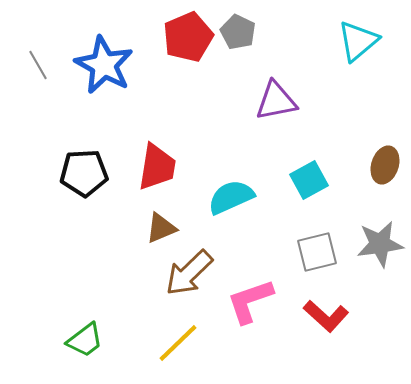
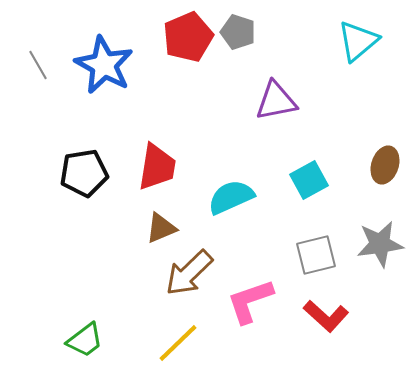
gray pentagon: rotated 8 degrees counterclockwise
black pentagon: rotated 6 degrees counterclockwise
gray square: moved 1 px left, 3 px down
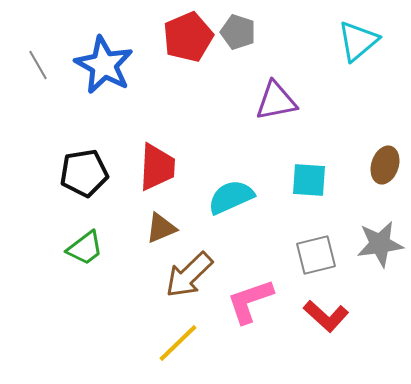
red trapezoid: rotated 6 degrees counterclockwise
cyan square: rotated 33 degrees clockwise
brown arrow: moved 2 px down
green trapezoid: moved 92 px up
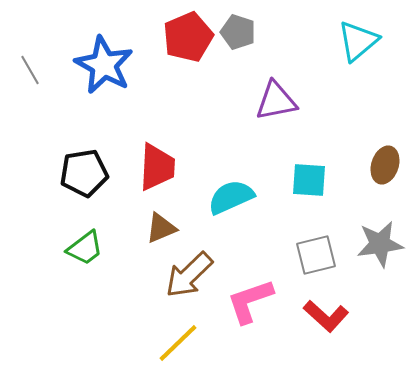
gray line: moved 8 px left, 5 px down
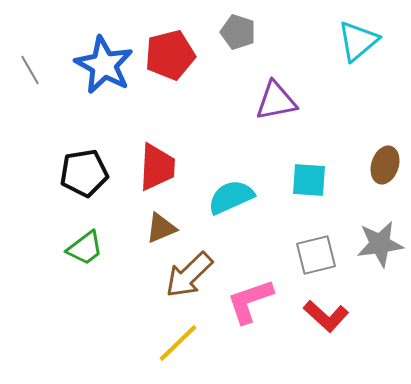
red pentagon: moved 18 px left, 18 px down; rotated 9 degrees clockwise
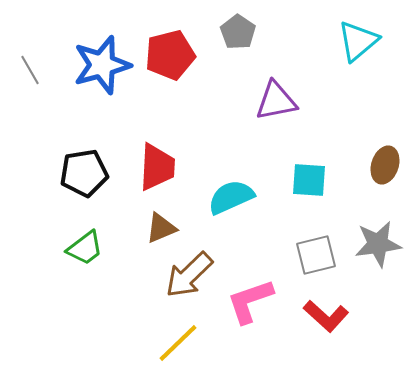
gray pentagon: rotated 16 degrees clockwise
blue star: moved 2 px left; rotated 28 degrees clockwise
gray star: moved 2 px left
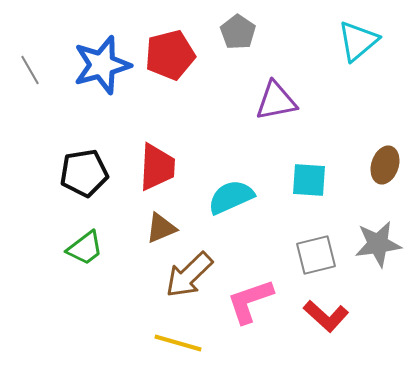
yellow line: rotated 60 degrees clockwise
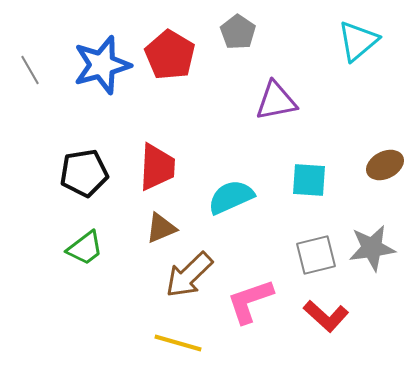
red pentagon: rotated 27 degrees counterclockwise
brown ellipse: rotated 45 degrees clockwise
gray star: moved 6 px left, 4 px down
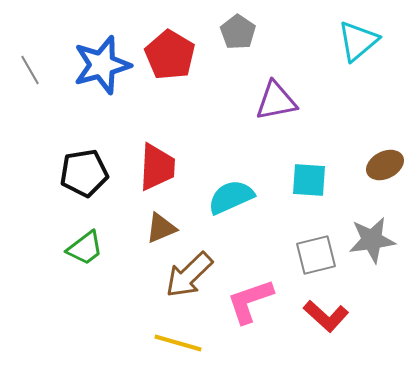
gray star: moved 8 px up
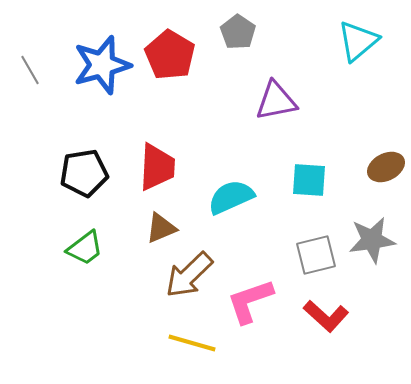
brown ellipse: moved 1 px right, 2 px down
yellow line: moved 14 px right
